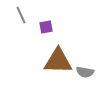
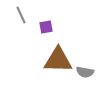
brown triangle: moved 1 px up
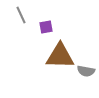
brown triangle: moved 2 px right, 4 px up
gray semicircle: moved 1 px right, 1 px up
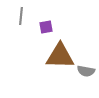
gray line: moved 1 px down; rotated 30 degrees clockwise
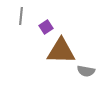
purple square: rotated 24 degrees counterclockwise
brown triangle: moved 1 px right, 5 px up
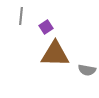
brown triangle: moved 6 px left, 3 px down
gray semicircle: moved 1 px right, 1 px up
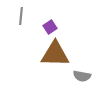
purple square: moved 4 px right
gray semicircle: moved 5 px left, 6 px down
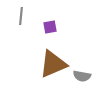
purple square: rotated 24 degrees clockwise
brown triangle: moved 2 px left, 10 px down; rotated 24 degrees counterclockwise
